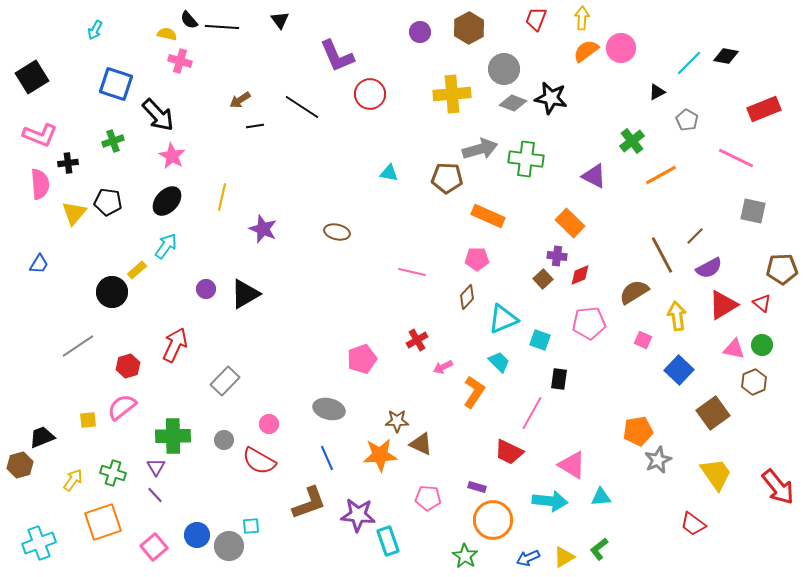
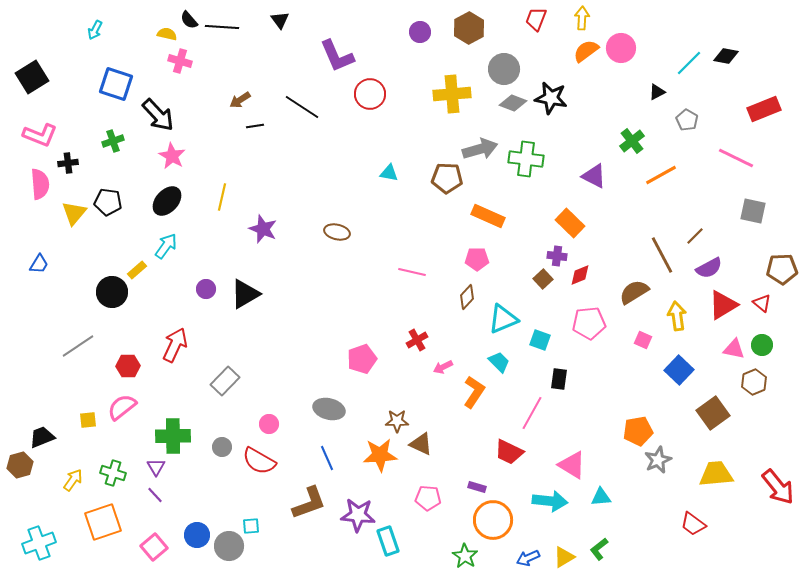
red hexagon at (128, 366): rotated 15 degrees clockwise
gray circle at (224, 440): moved 2 px left, 7 px down
yellow trapezoid at (716, 474): rotated 60 degrees counterclockwise
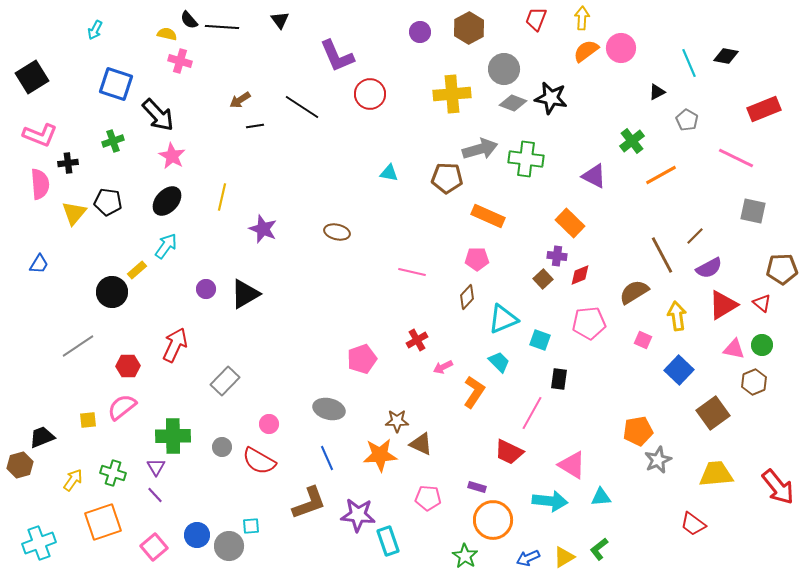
cyan line at (689, 63): rotated 68 degrees counterclockwise
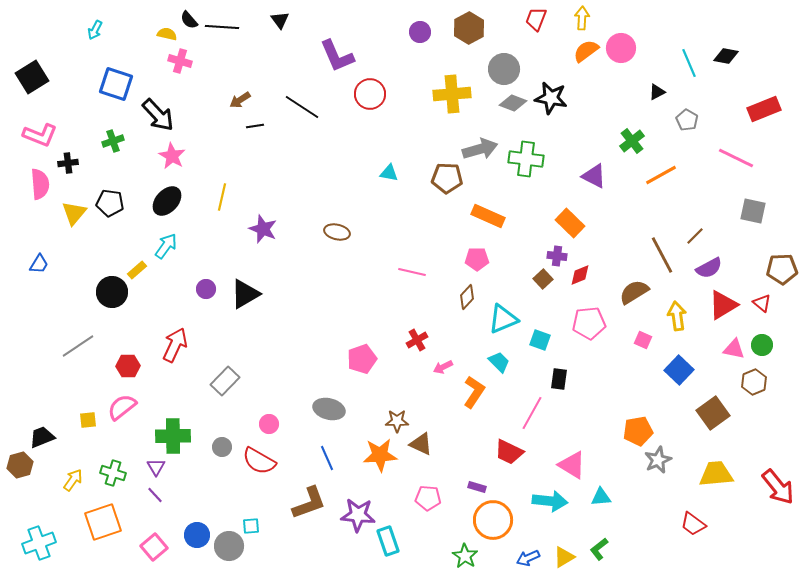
black pentagon at (108, 202): moved 2 px right, 1 px down
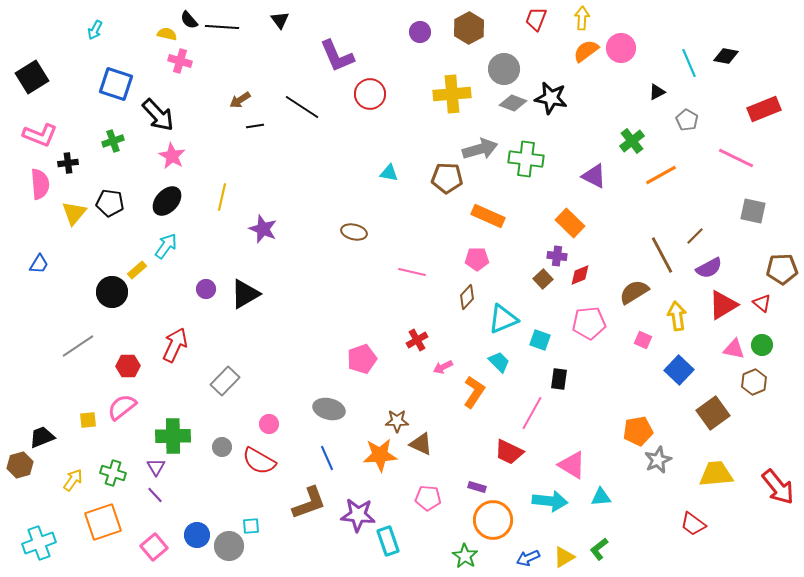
brown ellipse at (337, 232): moved 17 px right
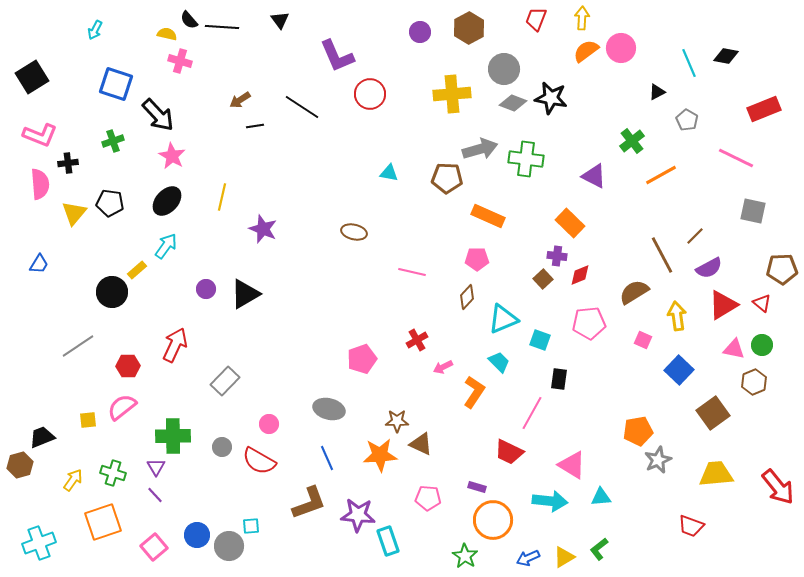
red trapezoid at (693, 524): moved 2 px left, 2 px down; rotated 16 degrees counterclockwise
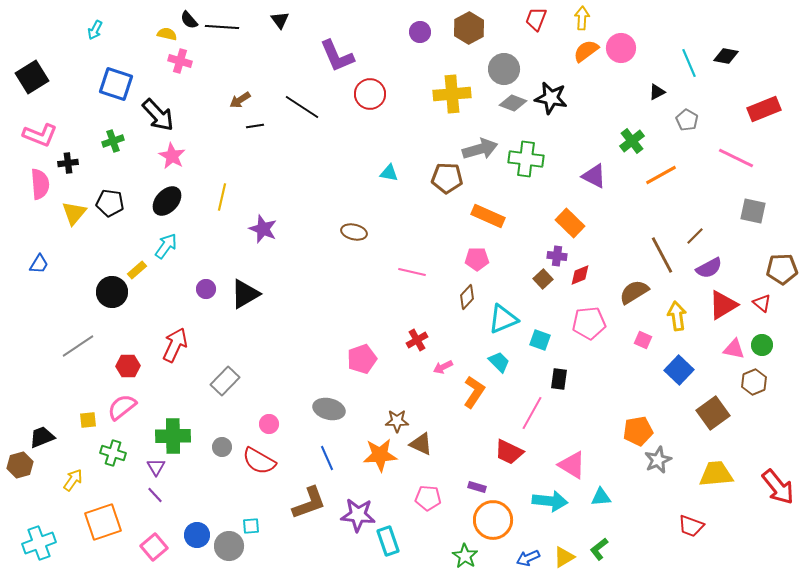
green cross at (113, 473): moved 20 px up
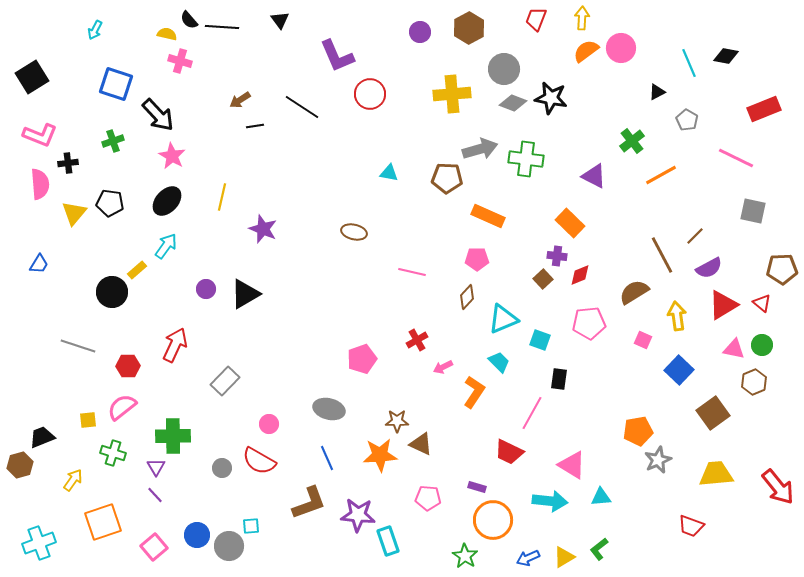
gray line at (78, 346): rotated 52 degrees clockwise
gray circle at (222, 447): moved 21 px down
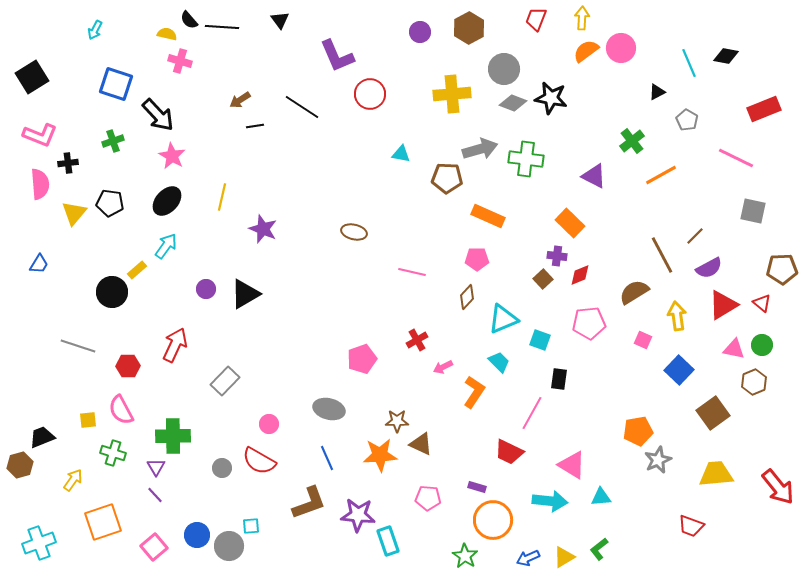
cyan triangle at (389, 173): moved 12 px right, 19 px up
pink semicircle at (122, 407): moved 1 px left, 3 px down; rotated 80 degrees counterclockwise
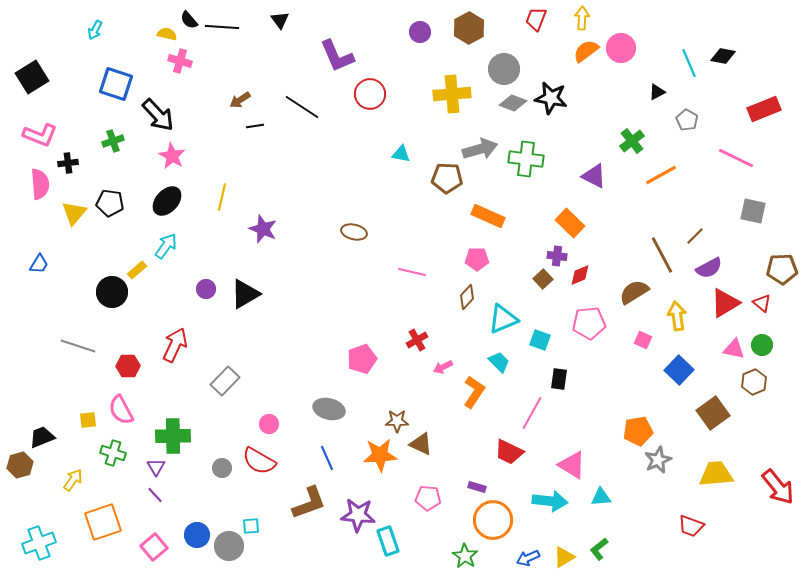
black diamond at (726, 56): moved 3 px left
red triangle at (723, 305): moved 2 px right, 2 px up
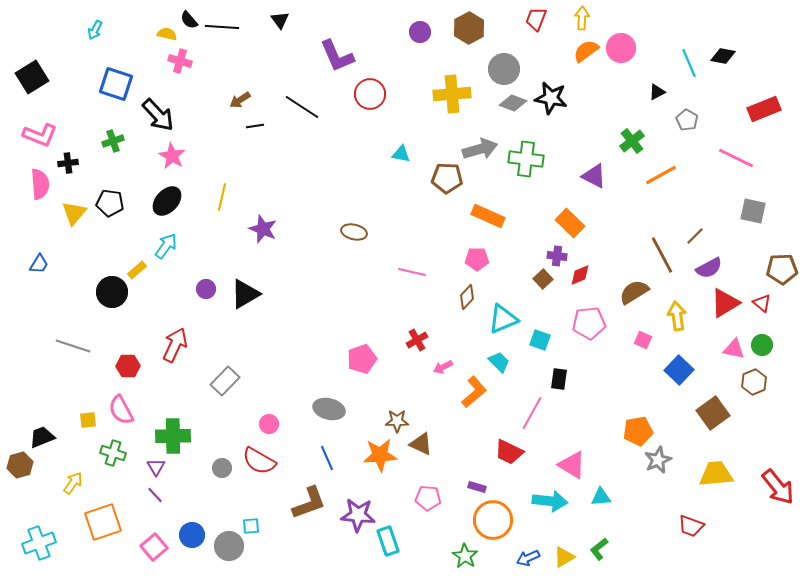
gray line at (78, 346): moved 5 px left
orange L-shape at (474, 392): rotated 16 degrees clockwise
yellow arrow at (73, 480): moved 3 px down
blue circle at (197, 535): moved 5 px left
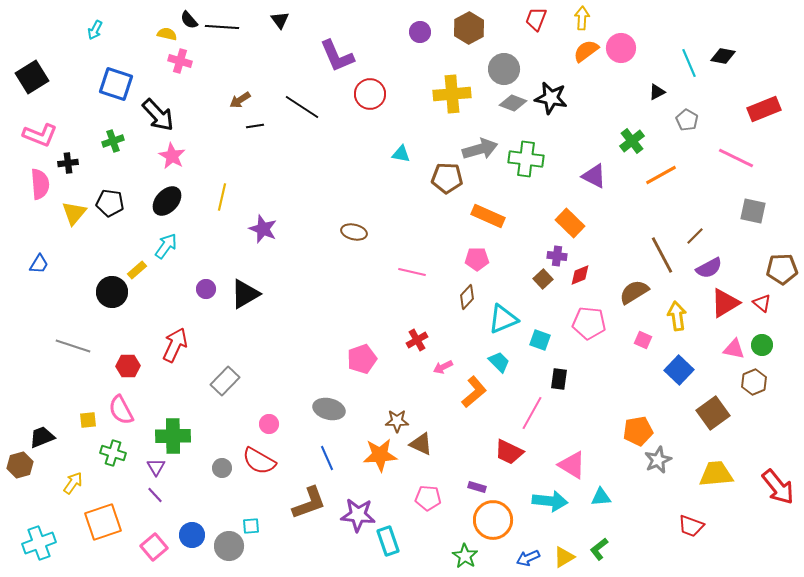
pink pentagon at (589, 323): rotated 12 degrees clockwise
